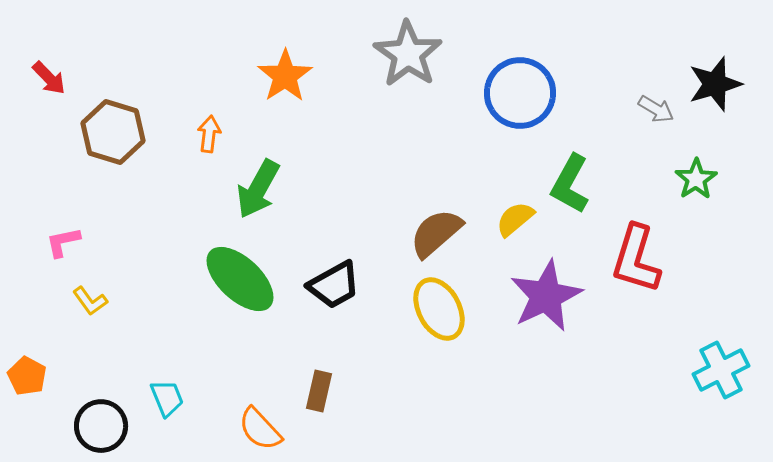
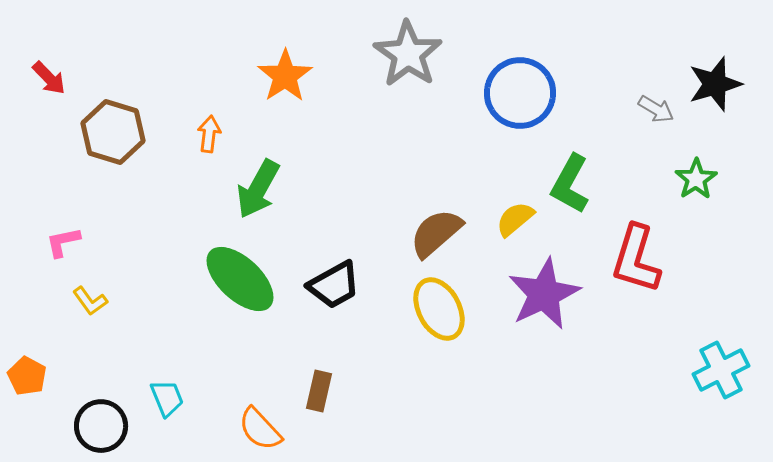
purple star: moved 2 px left, 2 px up
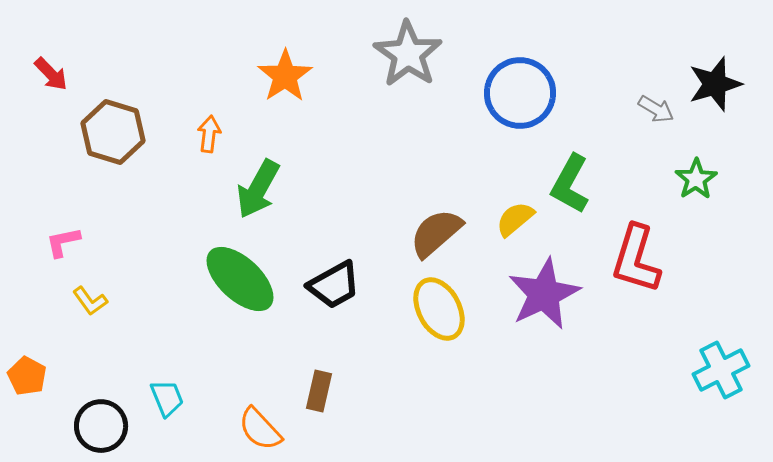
red arrow: moved 2 px right, 4 px up
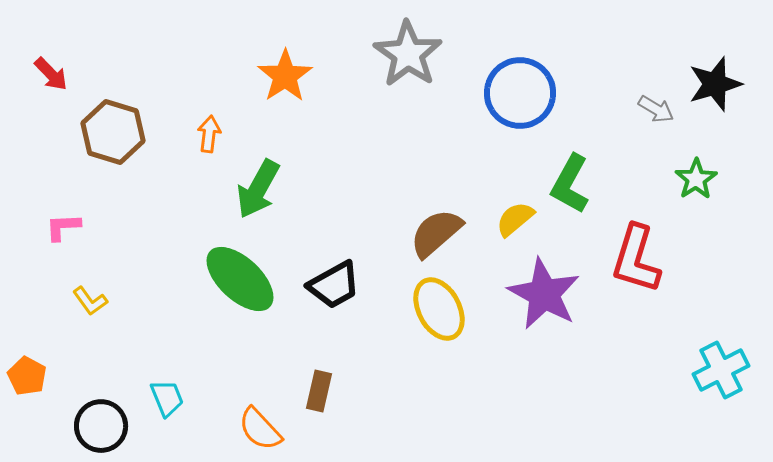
pink L-shape: moved 15 px up; rotated 9 degrees clockwise
purple star: rotated 18 degrees counterclockwise
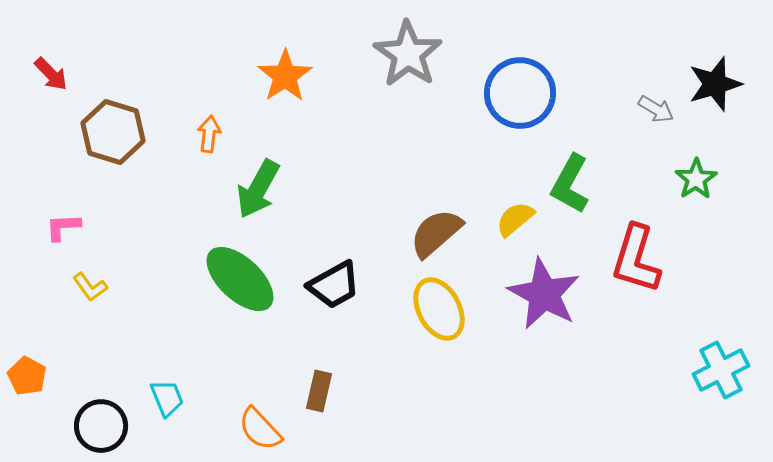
yellow L-shape: moved 14 px up
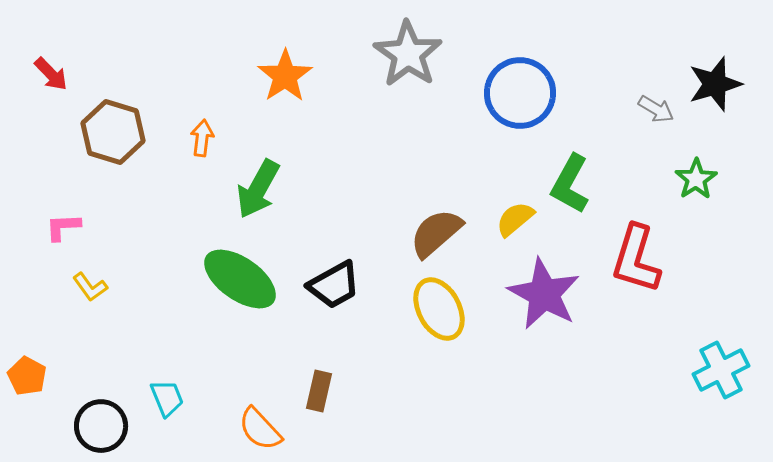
orange arrow: moved 7 px left, 4 px down
green ellipse: rotated 8 degrees counterclockwise
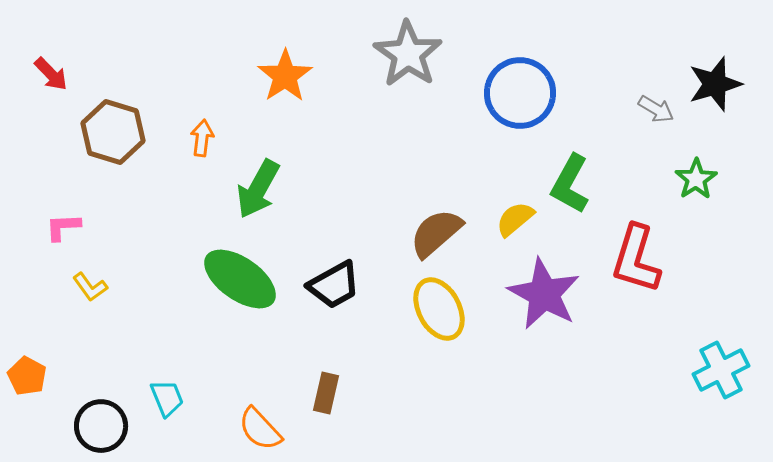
brown rectangle: moved 7 px right, 2 px down
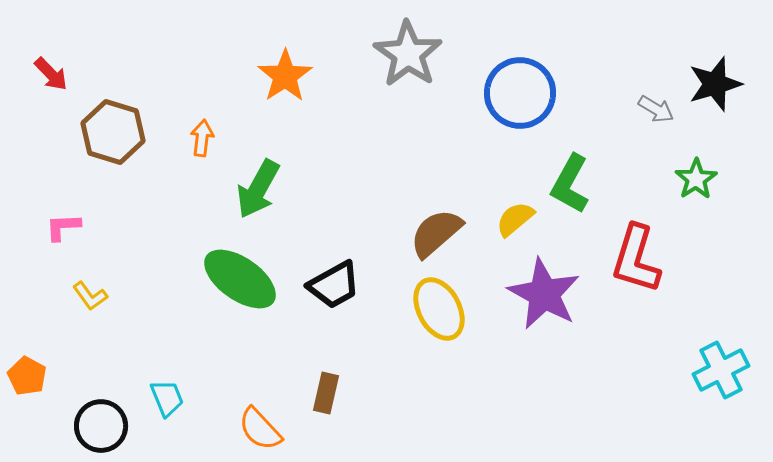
yellow L-shape: moved 9 px down
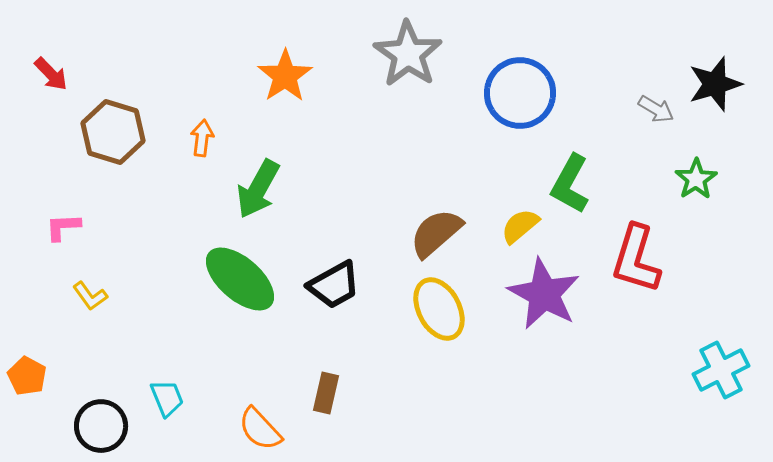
yellow semicircle: moved 5 px right, 7 px down
green ellipse: rotated 6 degrees clockwise
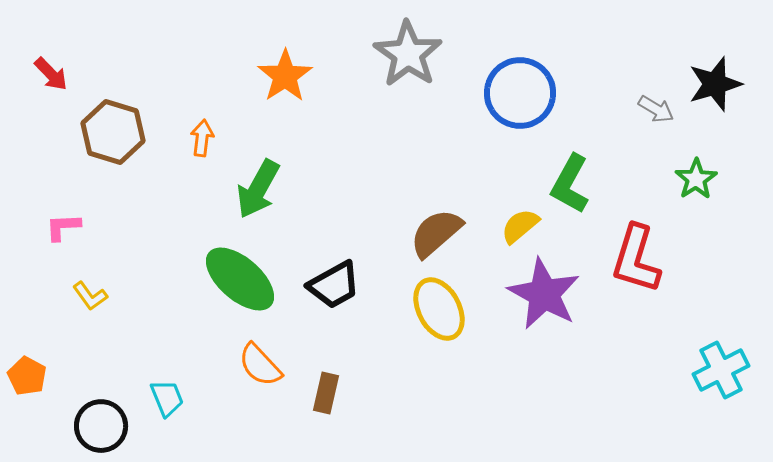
orange semicircle: moved 64 px up
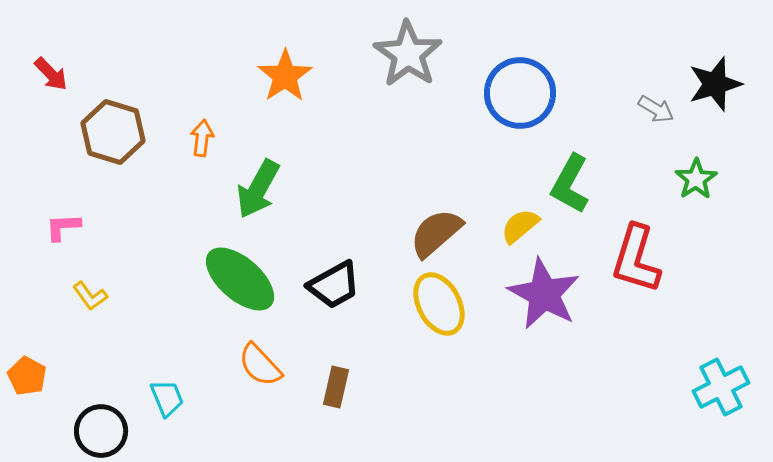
yellow ellipse: moved 5 px up
cyan cross: moved 17 px down
brown rectangle: moved 10 px right, 6 px up
black circle: moved 5 px down
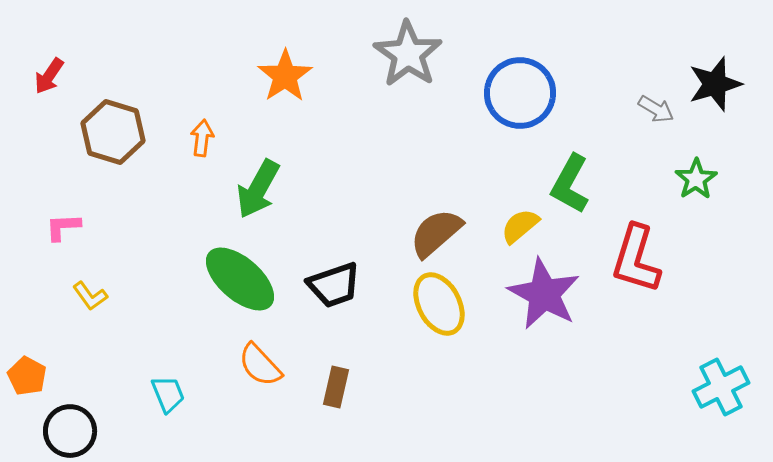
red arrow: moved 2 px left, 2 px down; rotated 78 degrees clockwise
black trapezoid: rotated 10 degrees clockwise
cyan trapezoid: moved 1 px right, 4 px up
black circle: moved 31 px left
